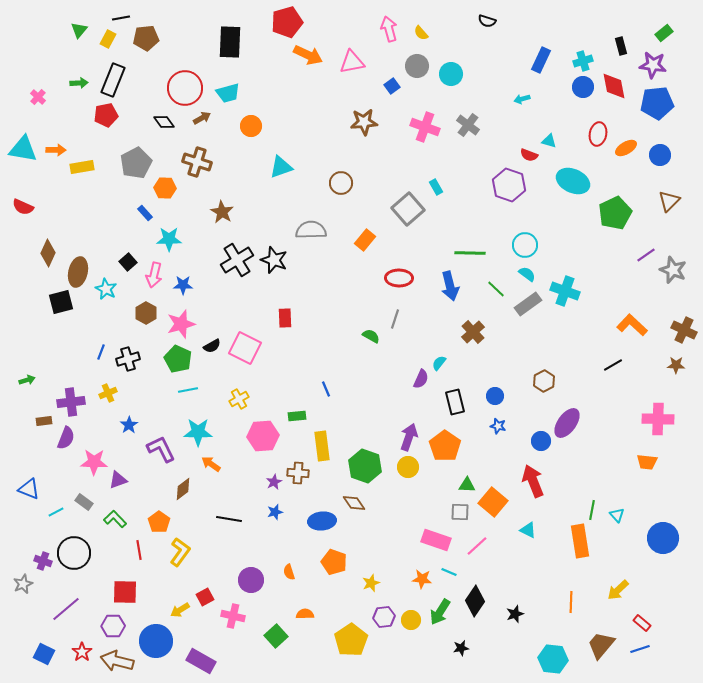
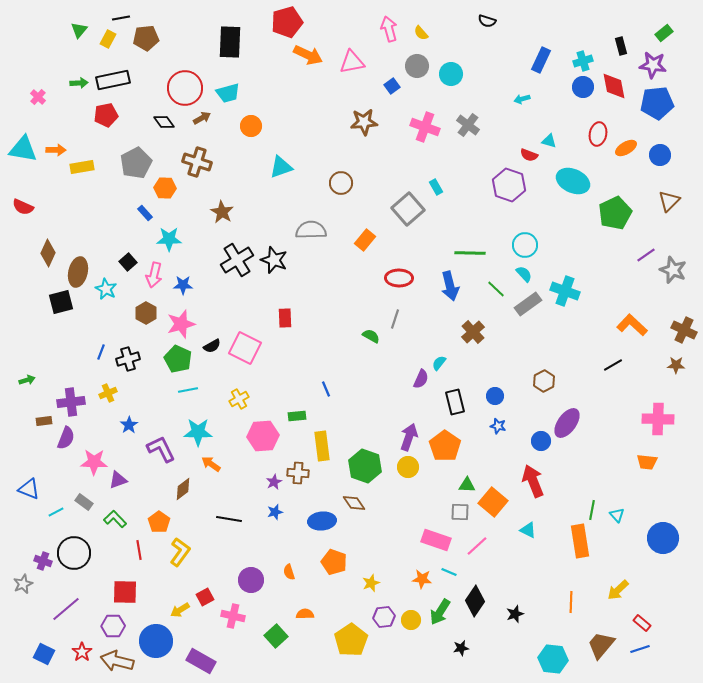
black rectangle at (113, 80): rotated 56 degrees clockwise
cyan semicircle at (527, 274): moved 3 px left; rotated 12 degrees clockwise
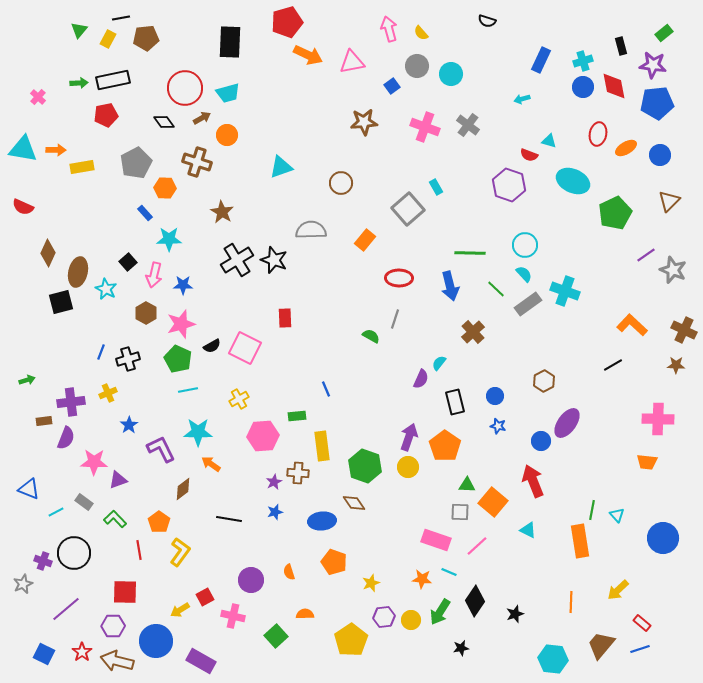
orange circle at (251, 126): moved 24 px left, 9 px down
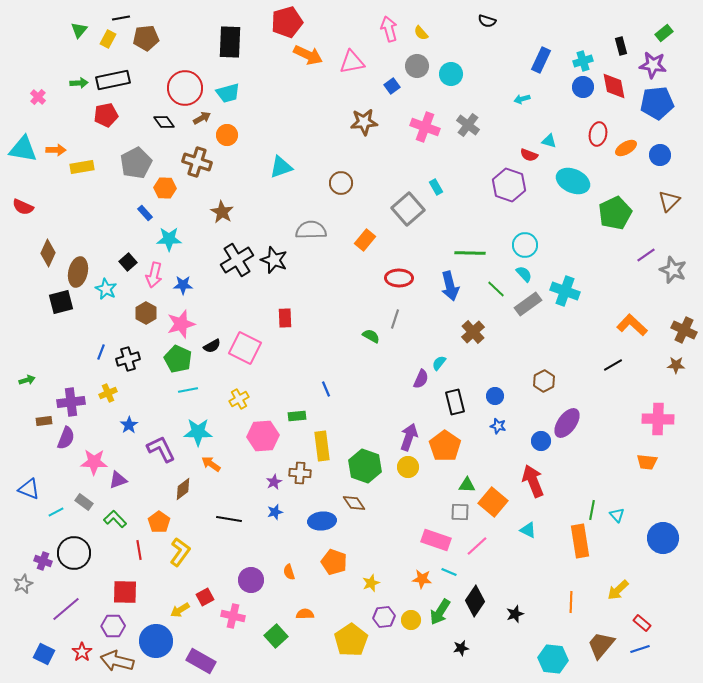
brown cross at (298, 473): moved 2 px right
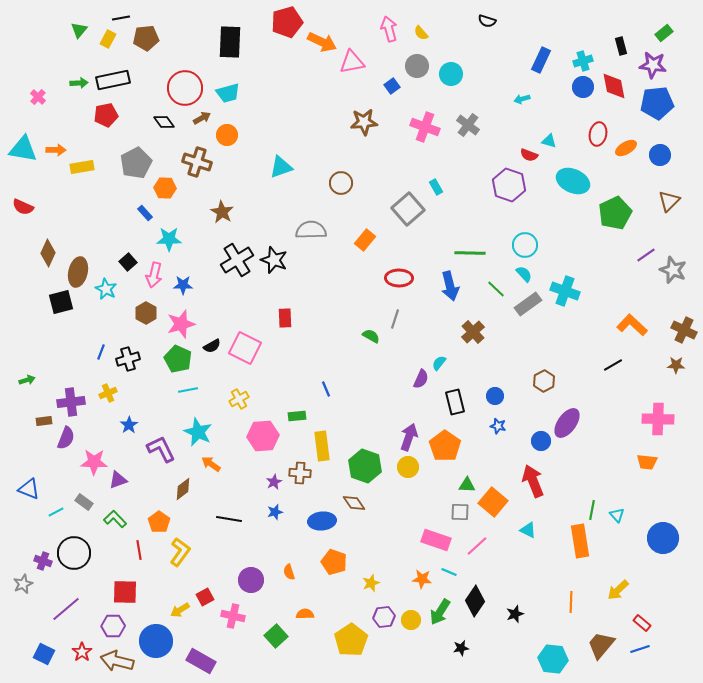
orange arrow at (308, 55): moved 14 px right, 13 px up
cyan star at (198, 432): rotated 24 degrees clockwise
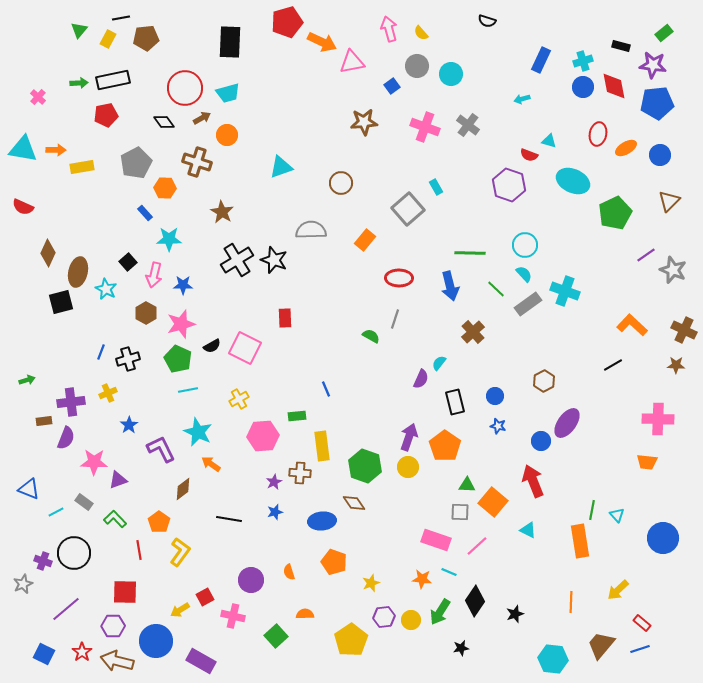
black rectangle at (621, 46): rotated 60 degrees counterclockwise
